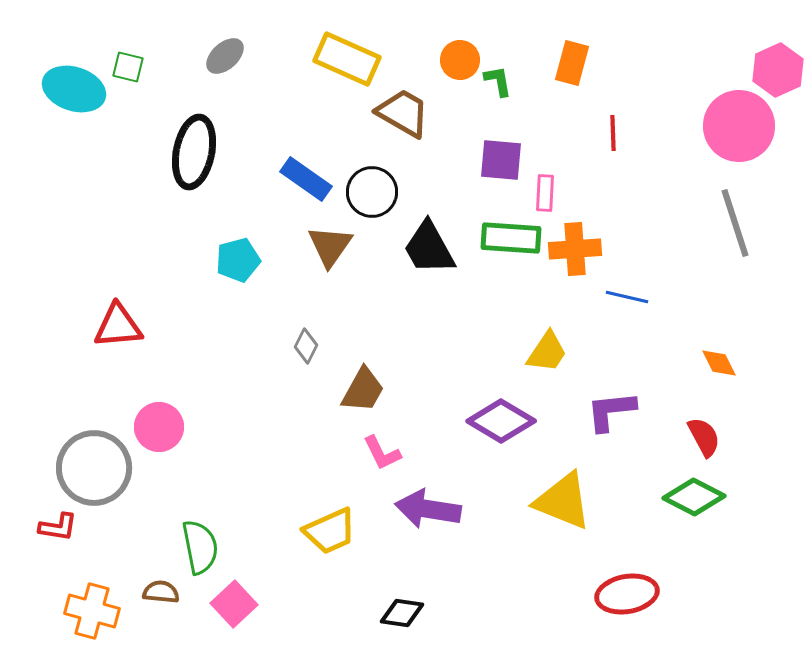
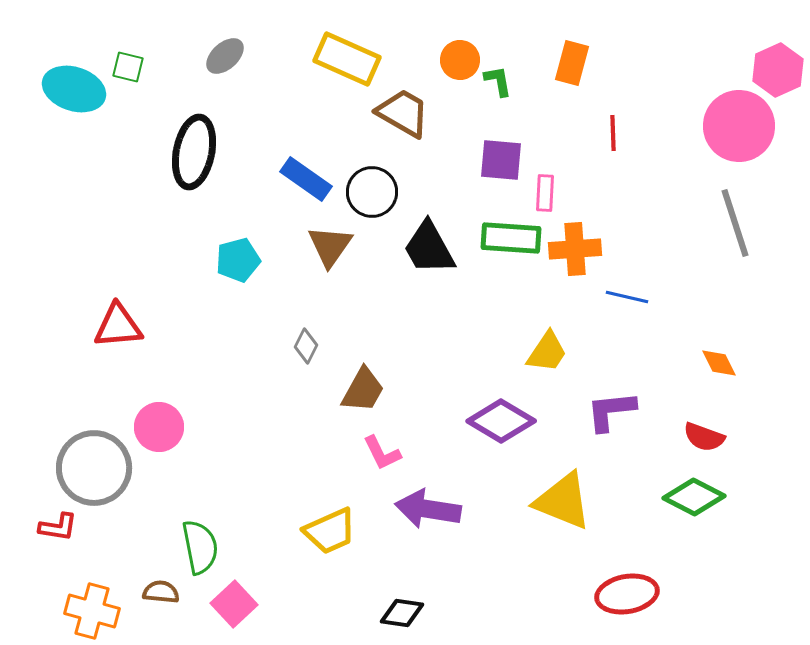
red semicircle at (704, 437): rotated 138 degrees clockwise
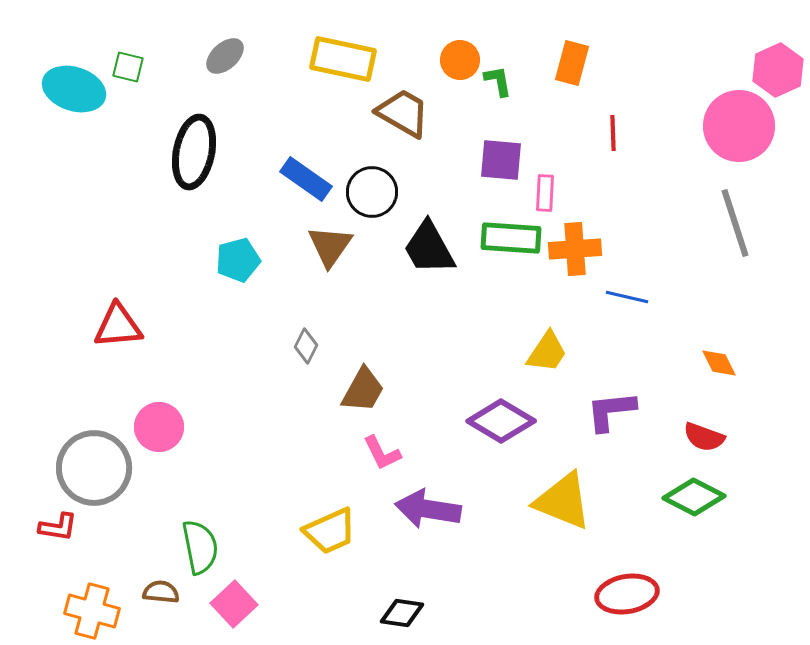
yellow rectangle at (347, 59): moved 4 px left; rotated 12 degrees counterclockwise
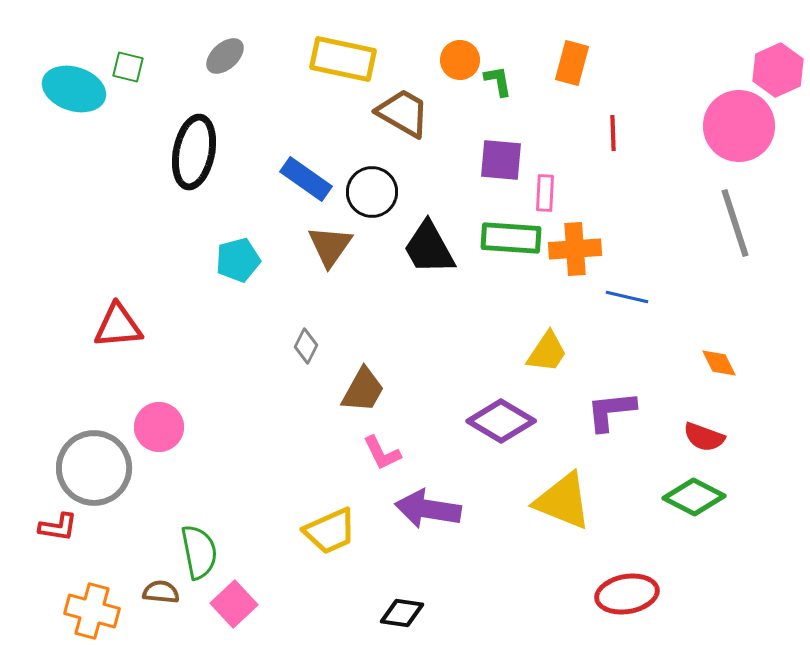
green semicircle at (200, 547): moved 1 px left, 5 px down
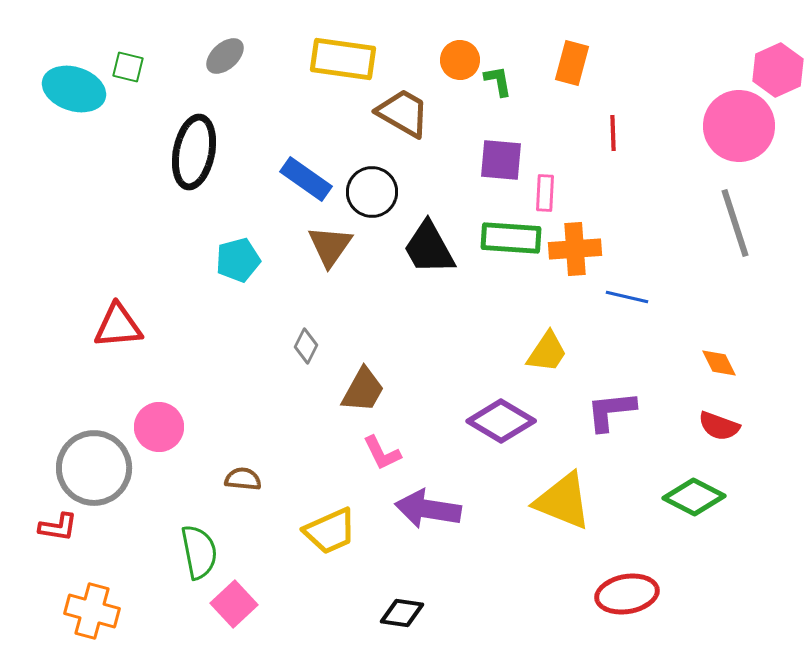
yellow rectangle at (343, 59): rotated 4 degrees counterclockwise
red semicircle at (704, 437): moved 15 px right, 11 px up
brown semicircle at (161, 592): moved 82 px right, 113 px up
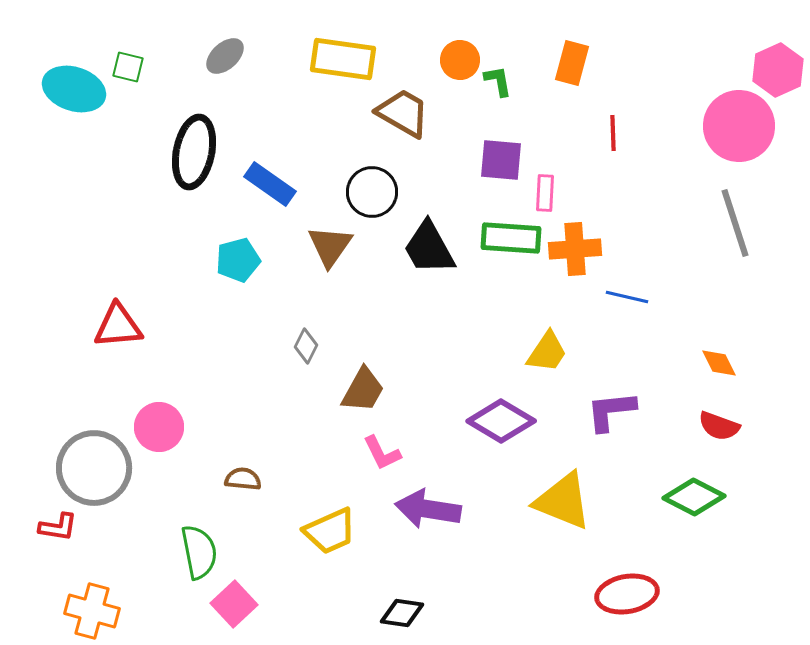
blue rectangle at (306, 179): moved 36 px left, 5 px down
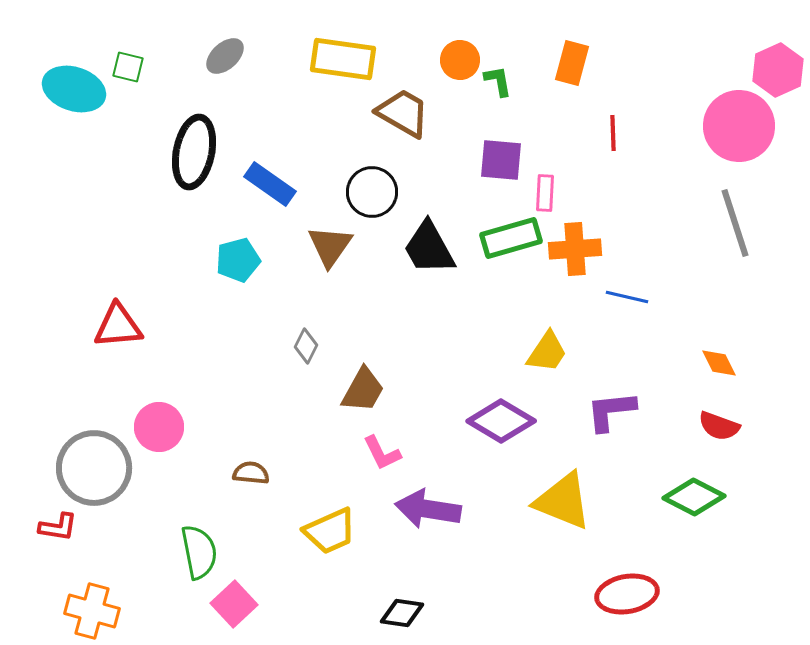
green rectangle at (511, 238): rotated 20 degrees counterclockwise
brown semicircle at (243, 479): moved 8 px right, 6 px up
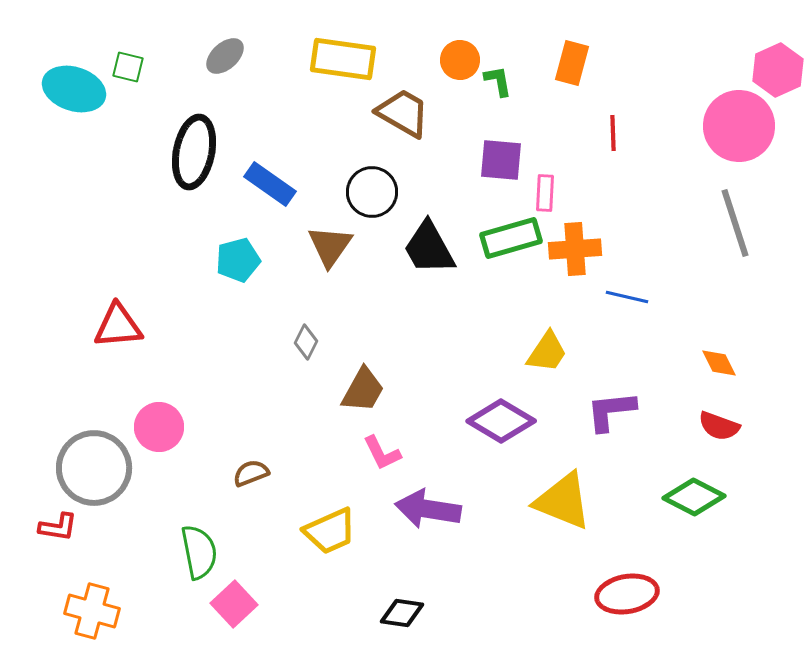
gray diamond at (306, 346): moved 4 px up
brown semicircle at (251, 473): rotated 27 degrees counterclockwise
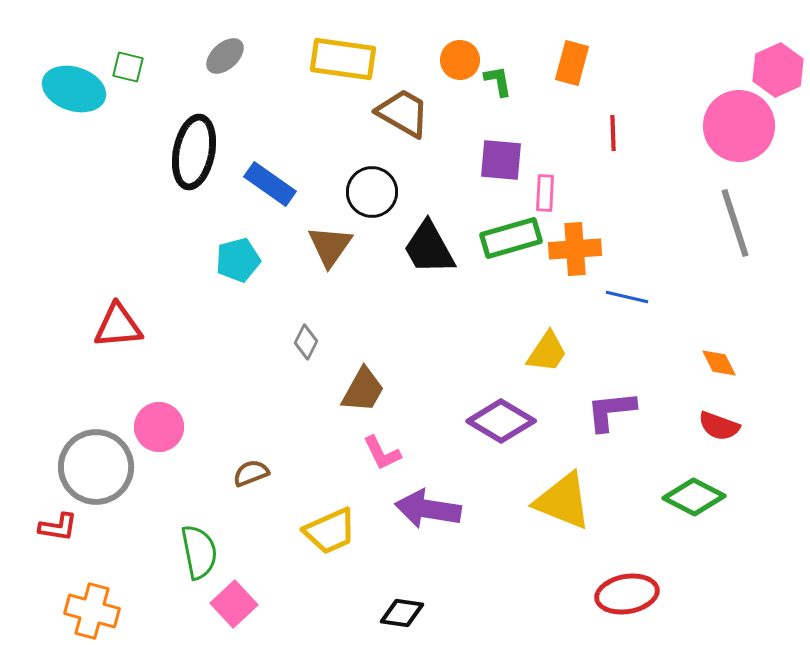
gray circle at (94, 468): moved 2 px right, 1 px up
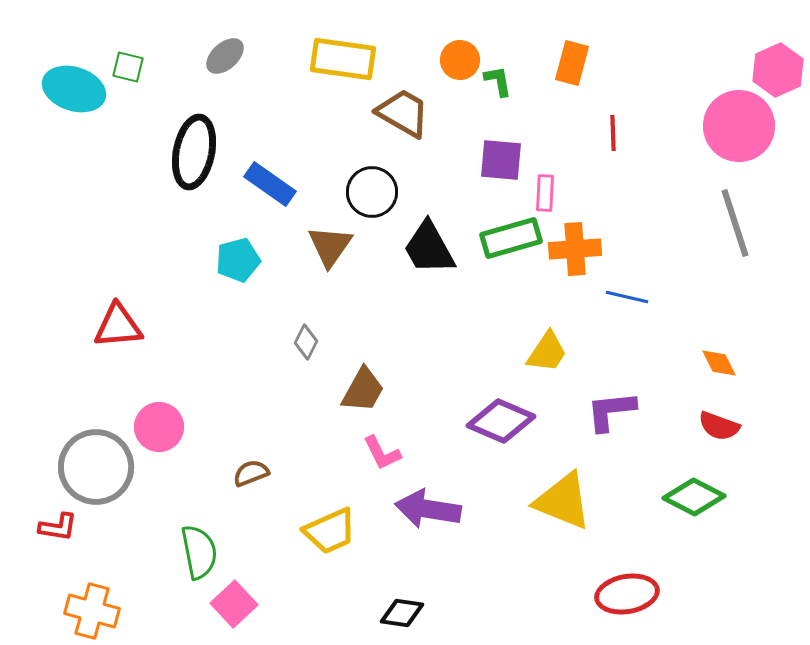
purple diamond at (501, 421): rotated 8 degrees counterclockwise
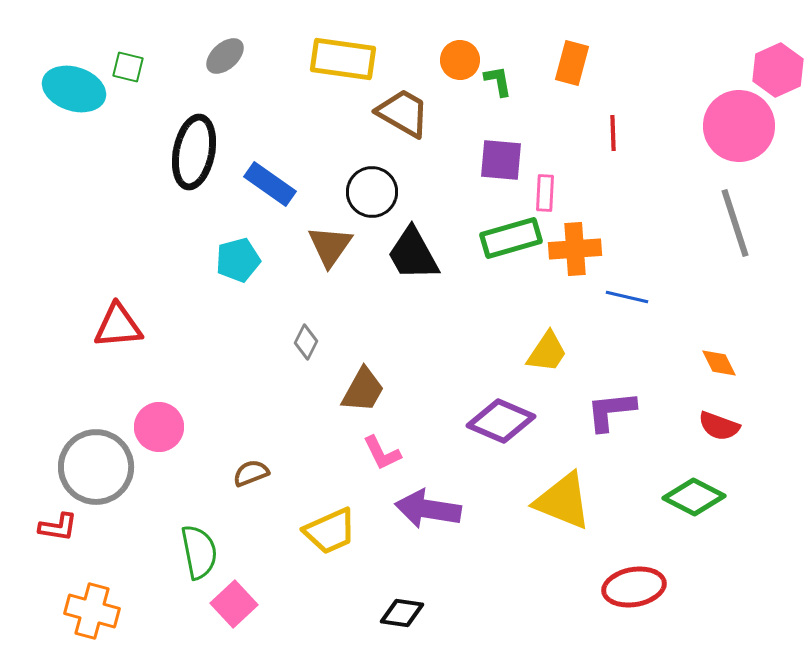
black trapezoid at (429, 248): moved 16 px left, 6 px down
red ellipse at (627, 594): moved 7 px right, 7 px up
